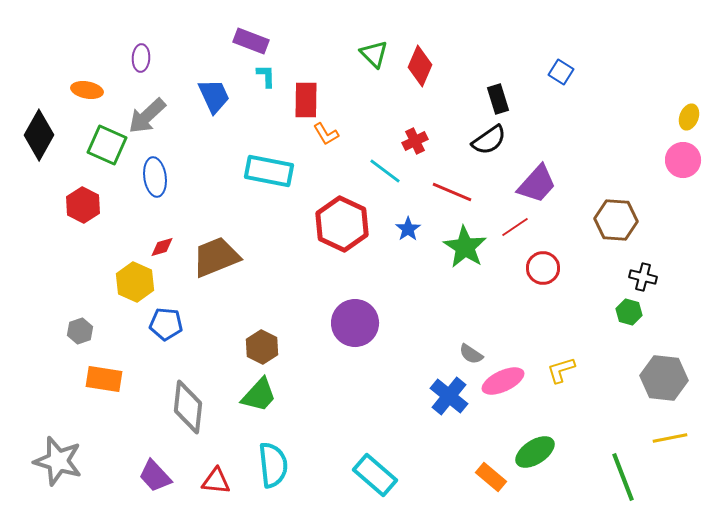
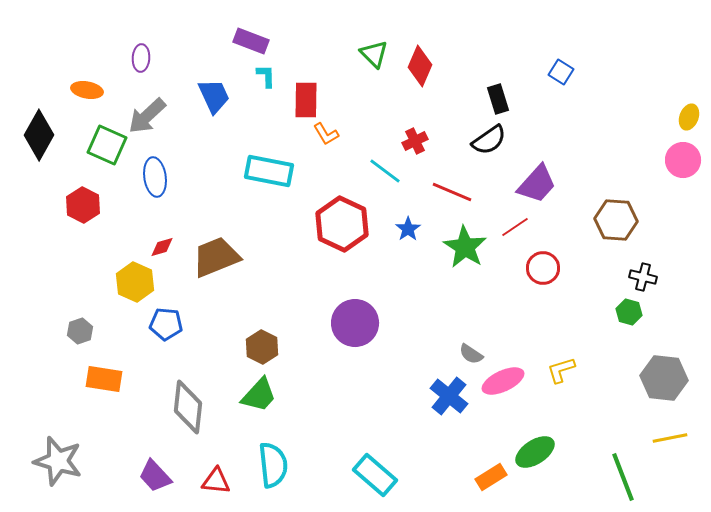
orange rectangle at (491, 477): rotated 72 degrees counterclockwise
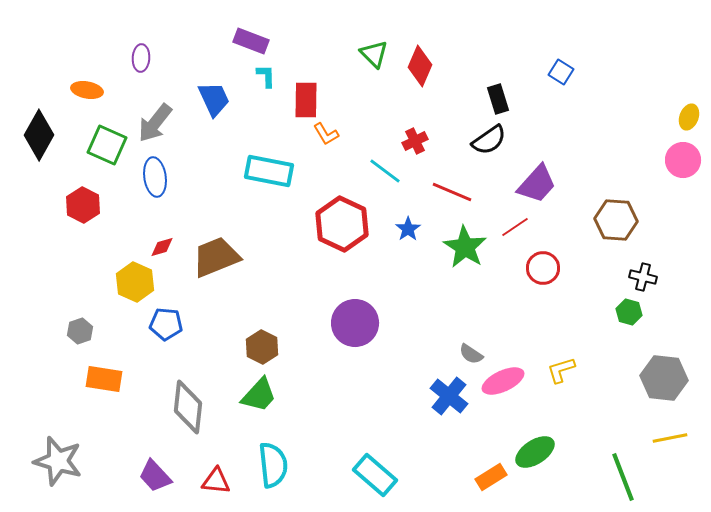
blue trapezoid at (214, 96): moved 3 px down
gray arrow at (147, 116): moved 8 px right, 7 px down; rotated 9 degrees counterclockwise
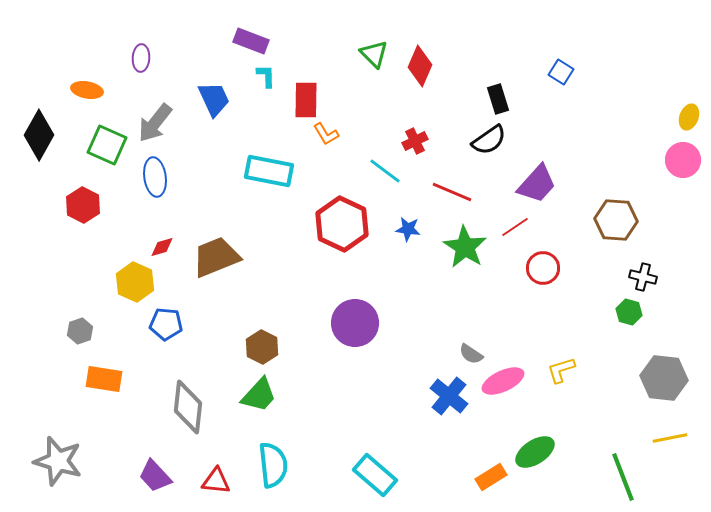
blue star at (408, 229): rotated 30 degrees counterclockwise
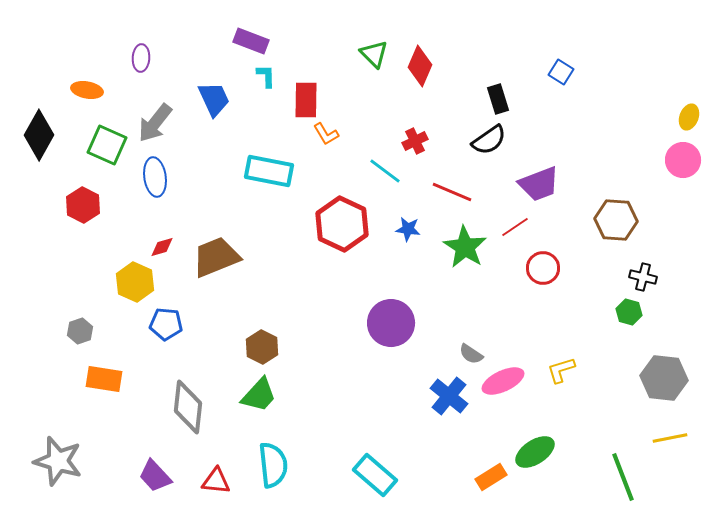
purple trapezoid at (537, 184): moved 2 px right; rotated 27 degrees clockwise
purple circle at (355, 323): moved 36 px right
